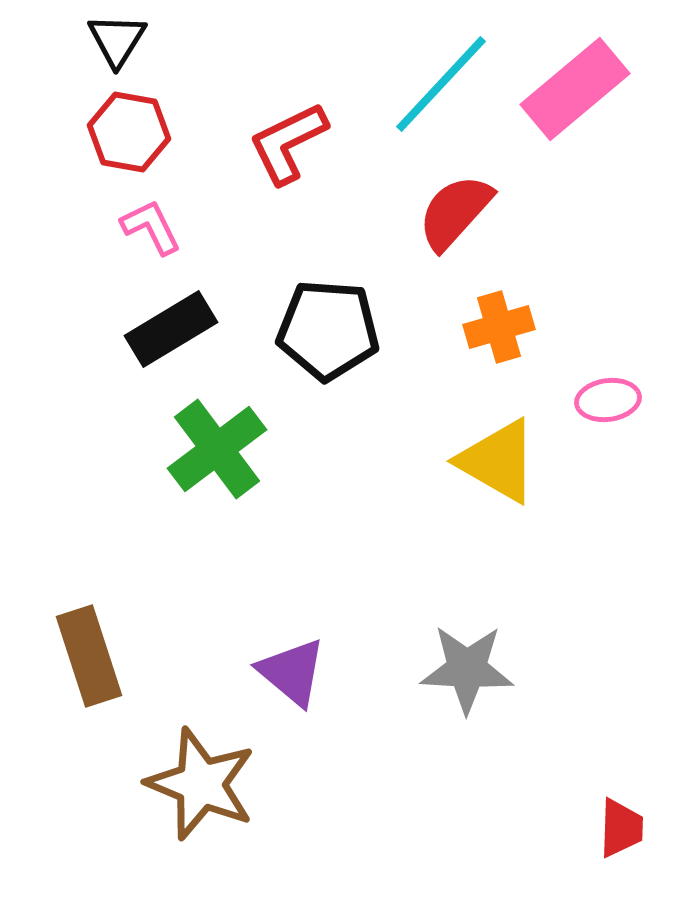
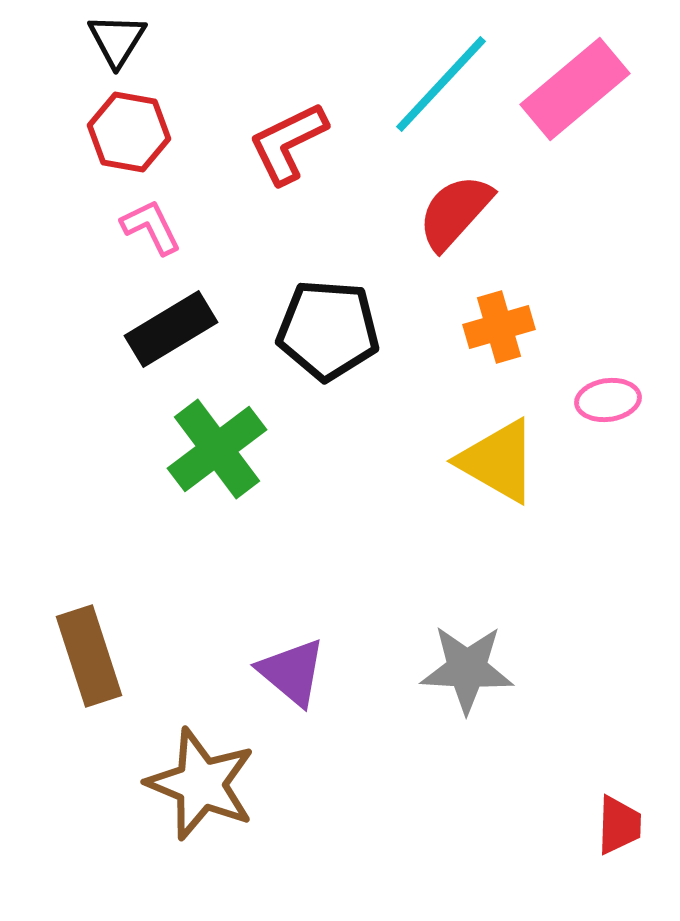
red trapezoid: moved 2 px left, 3 px up
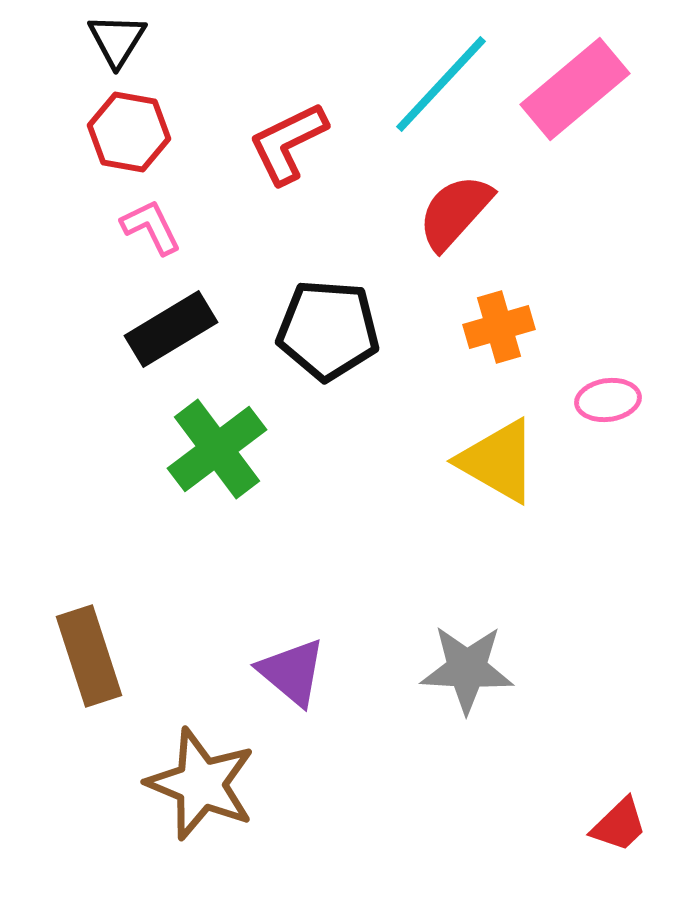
red trapezoid: rotated 44 degrees clockwise
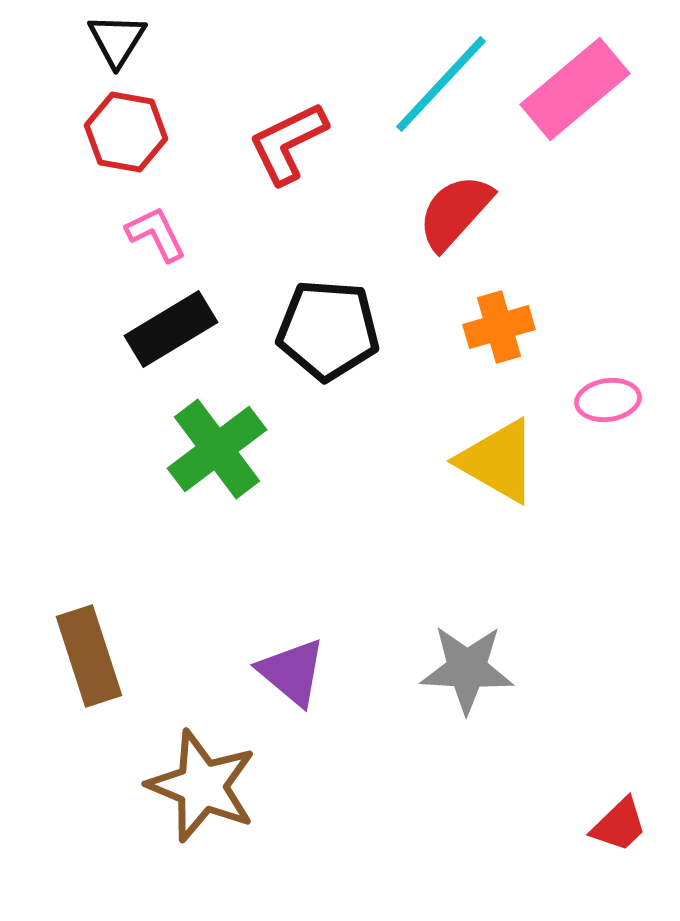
red hexagon: moved 3 px left
pink L-shape: moved 5 px right, 7 px down
brown star: moved 1 px right, 2 px down
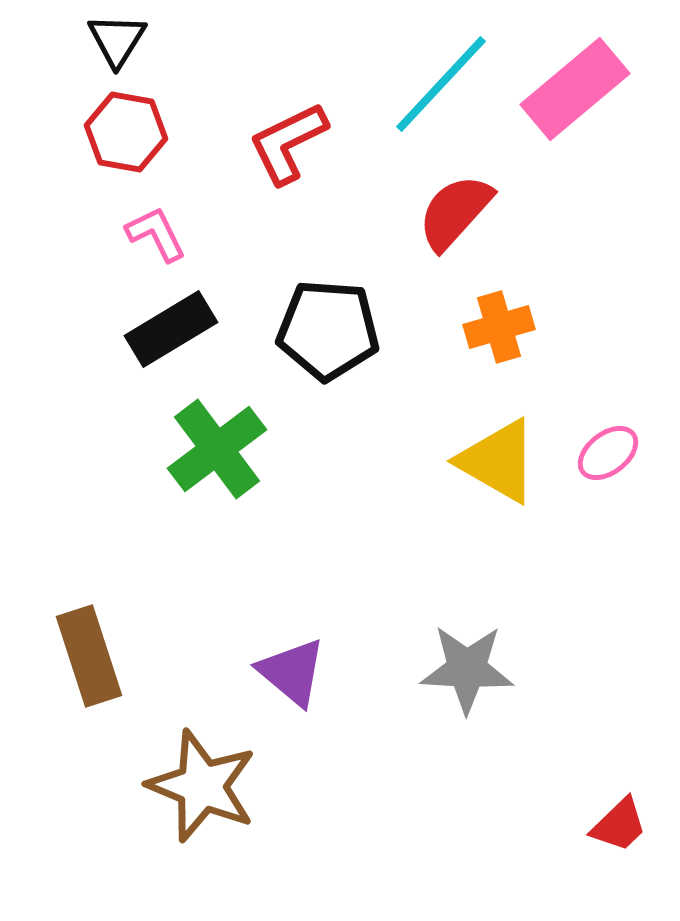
pink ellipse: moved 53 px down; rotated 30 degrees counterclockwise
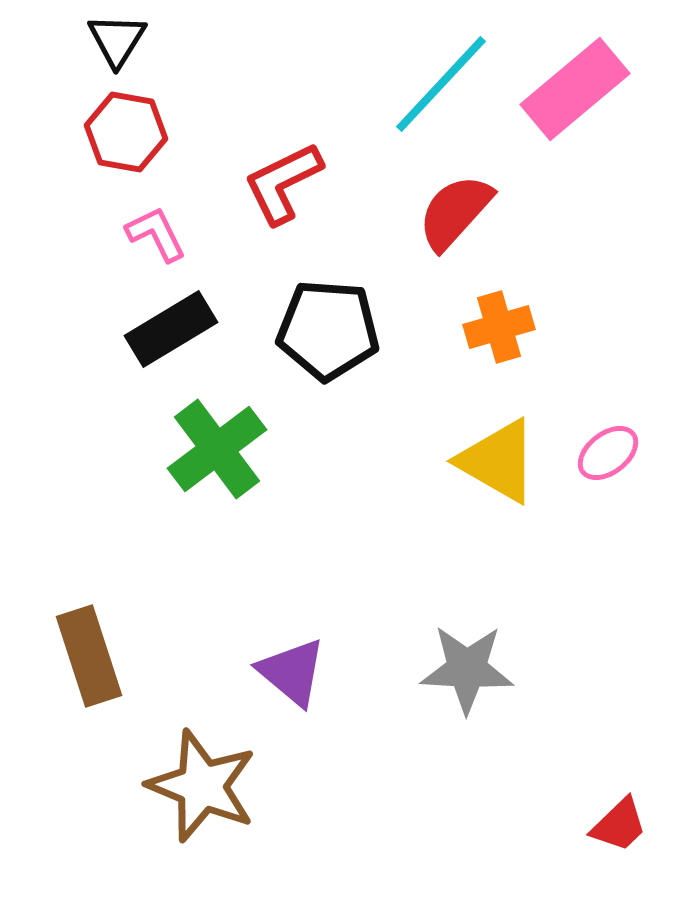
red L-shape: moved 5 px left, 40 px down
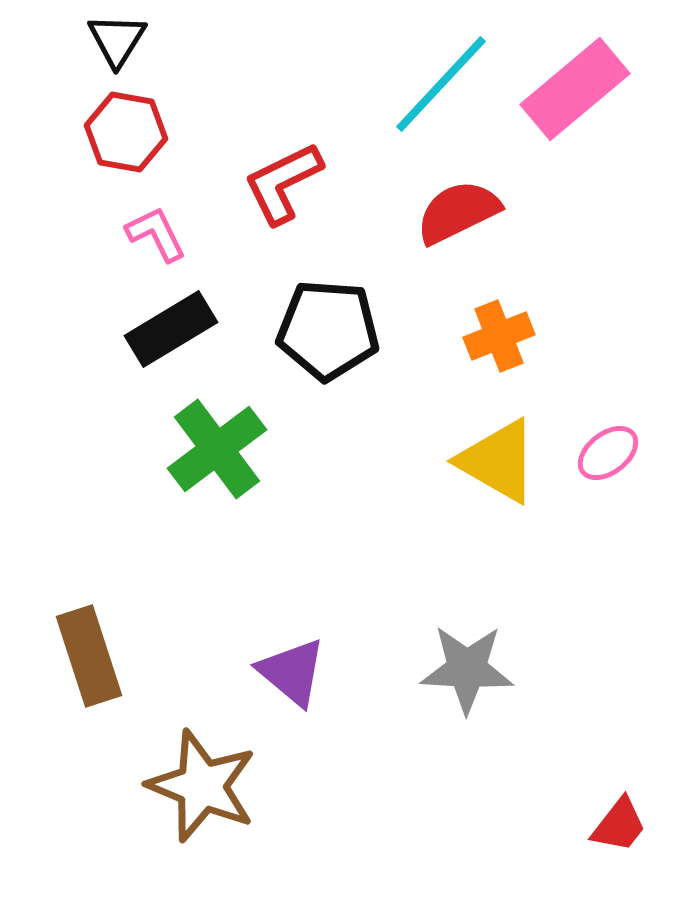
red semicircle: moved 3 px right; rotated 22 degrees clockwise
orange cross: moved 9 px down; rotated 6 degrees counterclockwise
red trapezoid: rotated 8 degrees counterclockwise
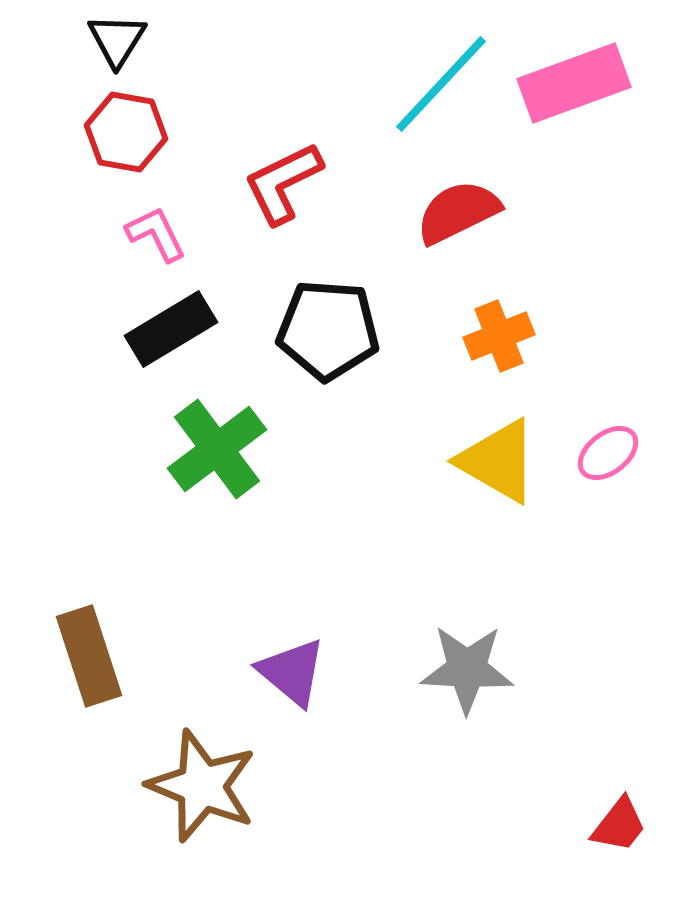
pink rectangle: moved 1 px left, 6 px up; rotated 20 degrees clockwise
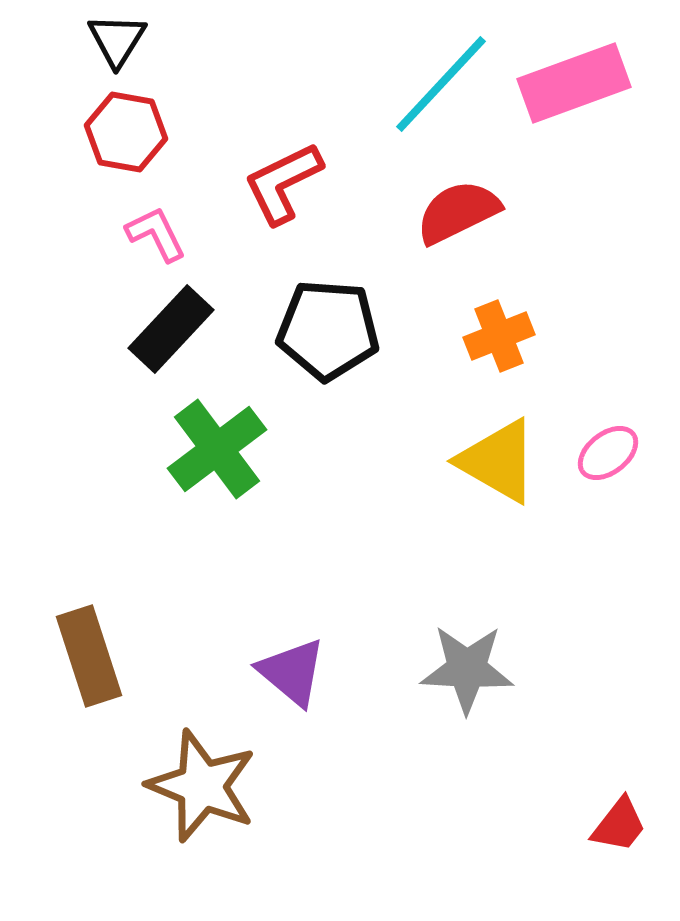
black rectangle: rotated 16 degrees counterclockwise
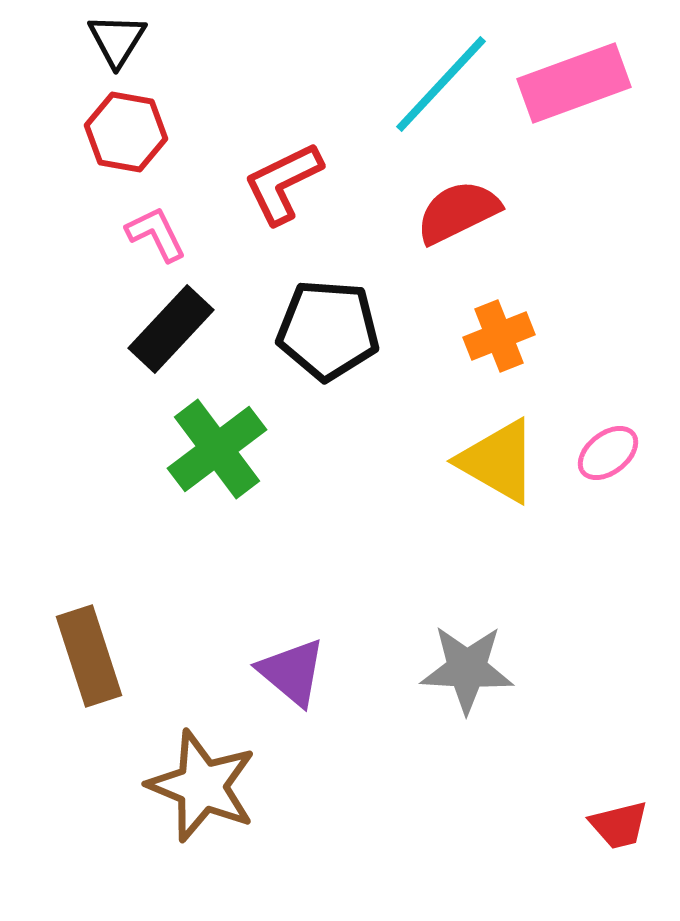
red trapezoid: rotated 38 degrees clockwise
